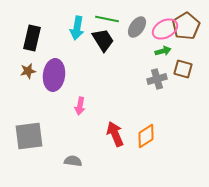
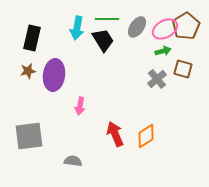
green line: rotated 10 degrees counterclockwise
gray cross: rotated 24 degrees counterclockwise
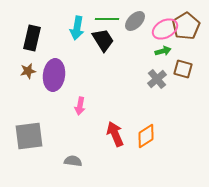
gray ellipse: moved 2 px left, 6 px up; rotated 10 degrees clockwise
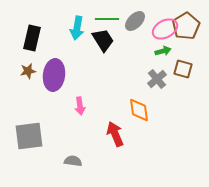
pink arrow: rotated 18 degrees counterclockwise
orange diamond: moved 7 px left, 26 px up; rotated 65 degrees counterclockwise
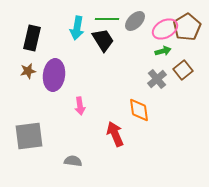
brown pentagon: moved 1 px right, 1 px down
brown square: moved 1 px down; rotated 36 degrees clockwise
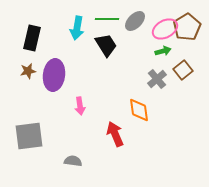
black trapezoid: moved 3 px right, 5 px down
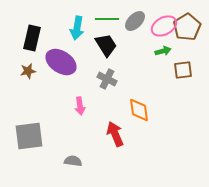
pink ellipse: moved 1 px left, 3 px up
brown square: rotated 30 degrees clockwise
purple ellipse: moved 7 px right, 13 px up; rotated 64 degrees counterclockwise
gray cross: moved 50 px left; rotated 24 degrees counterclockwise
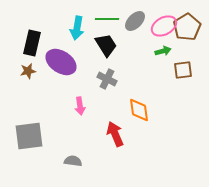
black rectangle: moved 5 px down
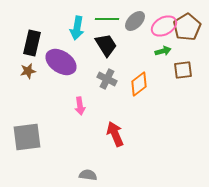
orange diamond: moved 26 px up; rotated 60 degrees clockwise
gray square: moved 2 px left, 1 px down
gray semicircle: moved 15 px right, 14 px down
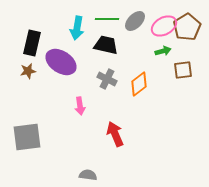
black trapezoid: rotated 45 degrees counterclockwise
